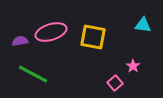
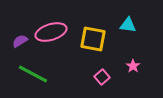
cyan triangle: moved 15 px left
yellow square: moved 2 px down
purple semicircle: rotated 21 degrees counterclockwise
pink square: moved 13 px left, 6 px up
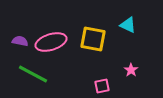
cyan triangle: rotated 18 degrees clockwise
pink ellipse: moved 10 px down
purple semicircle: rotated 42 degrees clockwise
pink star: moved 2 px left, 4 px down
pink square: moved 9 px down; rotated 28 degrees clockwise
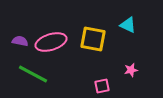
pink star: rotated 24 degrees clockwise
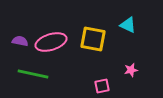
green line: rotated 16 degrees counterclockwise
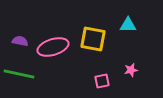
cyan triangle: rotated 24 degrees counterclockwise
pink ellipse: moved 2 px right, 5 px down
green line: moved 14 px left
pink square: moved 5 px up
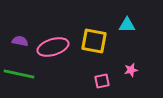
cyan triangle: moved 1 px left
yellow square: moved 1 px right, 2 px down
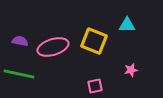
yellow square: rotated 12 degrees clockwise
pink square: moved 7 px left, 5 px down
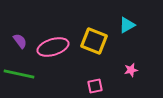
cyan triangle: rotated 30 degrees counterclockwise
purple semicircle: rotated 42 degrees clockwise
